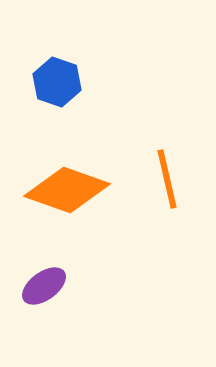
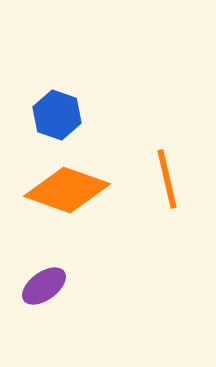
blue hexagon: moved 33 px down
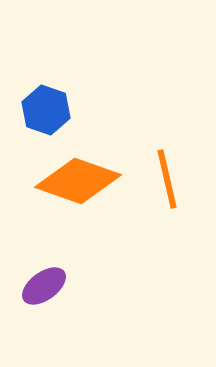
blue hexagon: moved 11 px left, 5 px up
orange diamond: moved 11 px right, 9 px up
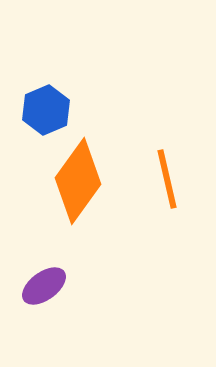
blue hexagon: rotated 18 degrees clockwise
orange diamond: rotated 74 degrees counterclockwise
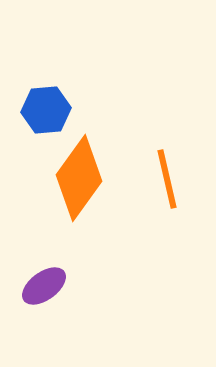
blue hexagon: rotated 18 degrees clockwise
orange diamond: moved 1 px right, 3 px up
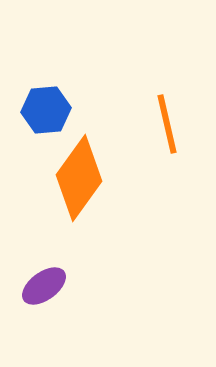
orange line: moved 55 px up
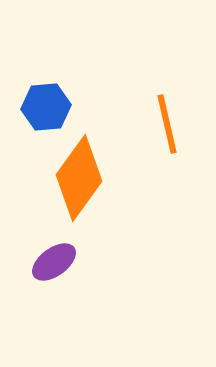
blue hexagon: moved 3 px up
purple ellipse: moved 10 px right, 24 px up
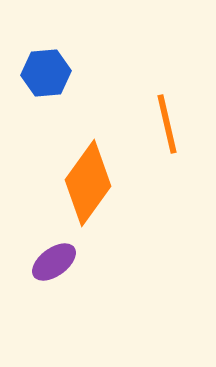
blue hexagon: moved 34 px up
orange diamond: moved 9 px right, 5 px down
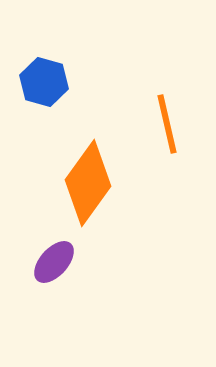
blue hexagon: moved 2 px left, 9 px down; rotated 21 degrees clockwise
purple ellipse: rotated 12 degrees counterclockwise
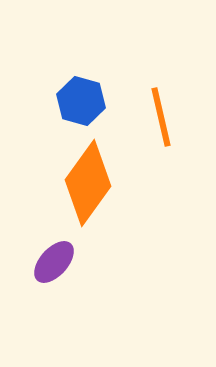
blue hexagon: moved 37 px right, 19 px down
orange line: moved 6 px left, 7 px up
